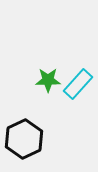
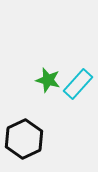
green star: rotated 15 degrees clockwise
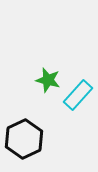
cyan rectangle: moved 11 px down
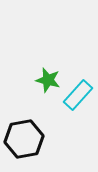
black hexagon: rotated 15 degrees clockwise
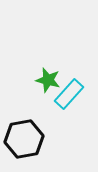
cyan rectangle: moved 9 px left, 1 px up
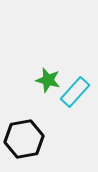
cyan rectangle: moved 6 px right, 2 px up
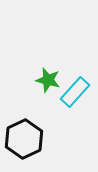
black hexagon: rotated 15 degrees counterclockwise
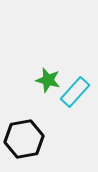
black hexagon: rotated 15 degrees clockwise
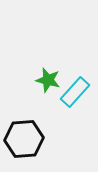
black hexagon: rotated 6 degrees clockwise
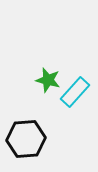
black hexagon: moved 2 px right
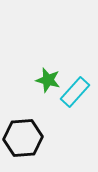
black hexagon: moved 3 px left, 1 px up
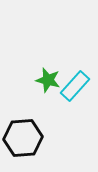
cyan rectangle: moved 6 px up
